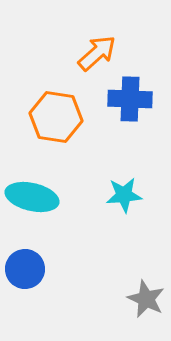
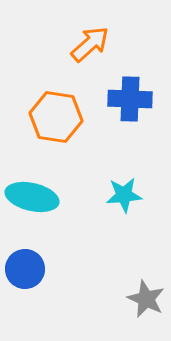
orange arrow: moved 7 px left, 9 px up
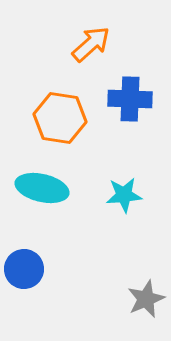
orange arrow: moved 1 px right
orange hexagon: moved 4 px right, 1 px down
cyan ellipse: moved 10 px right, 9 px up
blue circle: moved 1 px left
gray star: rotated 24 degrees clockwise
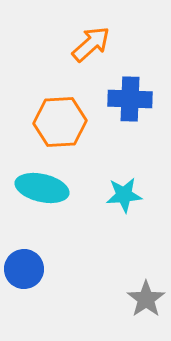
orange hexagon: moved 4 px down; rotated 12 degrees counterclockwise
gray star: rotated 12 degrees counterclockwise
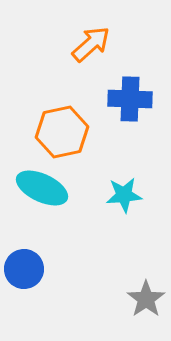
orange hexagon: moved 2 px right, 10 px down; rotated 9 degrees counterclockwise
cyan ellipse: rotated 12 degrees clockwise
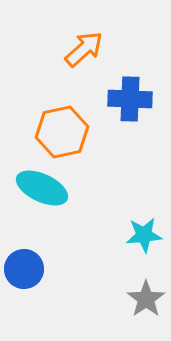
orange arrow: moved 7 px left, 5 px down
cyan star: moved 20 px right, 40 px down
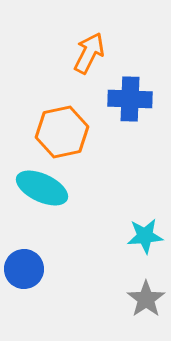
orange arrow: moved 5 px right, 4 px down; rotated 21 degrees counterclockwise
cyan star: moved 1 px right, 1 px down
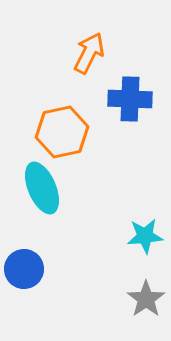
cyan ellipse: rotated 42 degrees clockwise
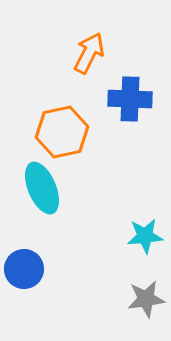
gray star: rotated 27 degrees clockwise
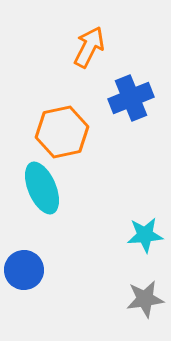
orange arrow: moved 6 px up
blue cross: moved 1 px right, 1 px up; rotated 24 degrees counterclockwise
cyan star: moved 1 px up
blue circle: moved 1 px down
gray star: moved 1 px left
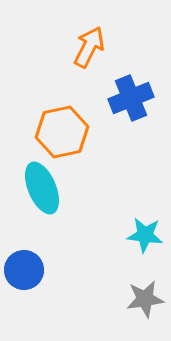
cyan star: rotated 12 degrees clockwise
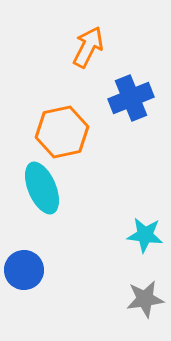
orange arrow: moved 1 px left
